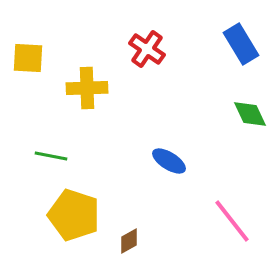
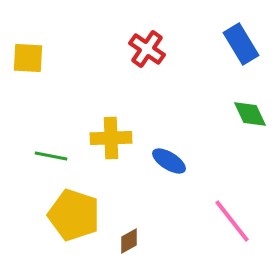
yellow cross: moved 24 px right, 50 px down
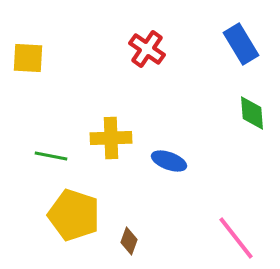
green diamond: moved 2 px right, 1 px up; rotated 21 degrees clockwise
blue ellipse: rotated 12 degrees counterclockwise
pink line: moved 4 px right, 17 px down
brown diamond: rotated 40 degrees counterclockwise
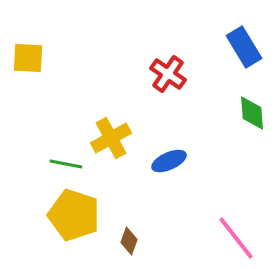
blue rectangle: moved 3 px right, 3 px down
red cross: moved 21 px right, 25 px down
yellow cross: rotated 27 degrees counterclockwise
green line: moved 15 px right, 8 px down
blue ellipse: rotated 44 degrees counterclockwise
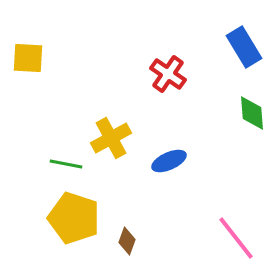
yellow pentagon: moved 3 px down
brown diamond: moved 2 px left
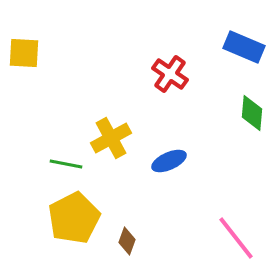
blue rectangle: rotated 36 degrees counterclockwise
yellow square: moved 4 px left, 5 px up
red cross: moved 2 px right
green diamond: rotated 9 degrees clockwise
yellow pentagon: rotated 27 degrees clockwise
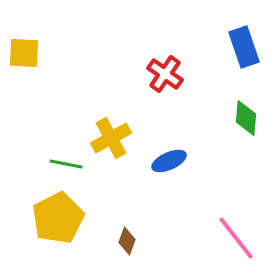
blue rectangle: rotated 48 degrees clockwise
red cross: moved 5 px left
green diamond: moved 6 px left, 5 px down
yellow pentagon: moved 16 px left
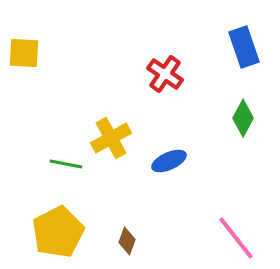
green diamond: moved 3 px left; rotated 24 degrees clockwise
yellow pentagon: moved 14 px down
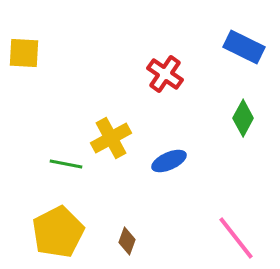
blue rectangle: rotated 45 degrees counterclockwise
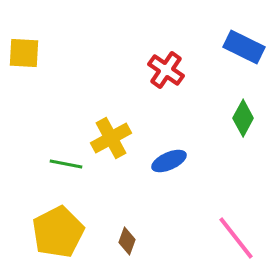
red cross: moved 1 px right, 4 px up
